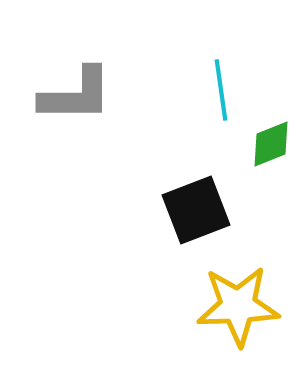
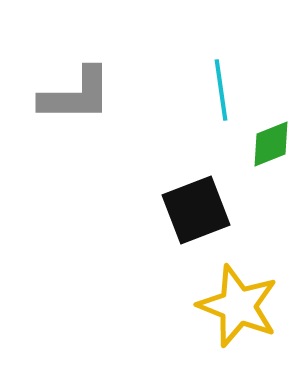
yellow star: rotated 24 degrees clockwise
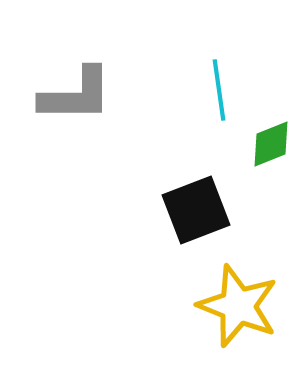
cyan line: moved 2 px left
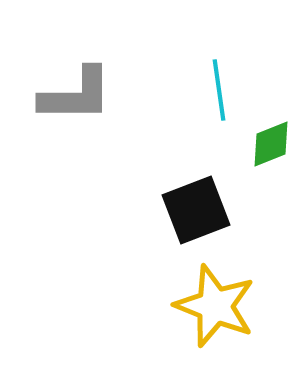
yellow star: moved 23 px left
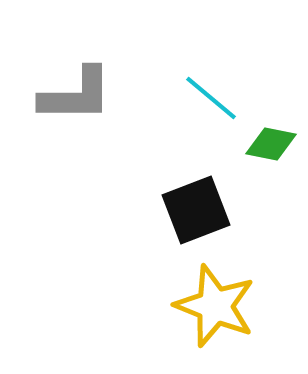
cyan line: moved 8 px left, 8 px down; rotated 42 degrees counterclockwise
green diamond: rotated 33 degrees clockwise
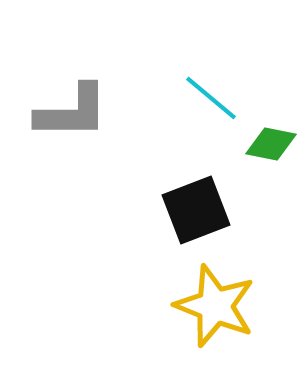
gray L-shape: moved 4 px left, 17 px down
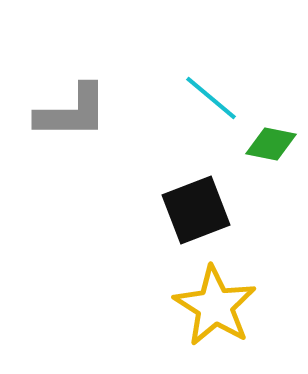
yellow star: rotated 10 degrees clockwise
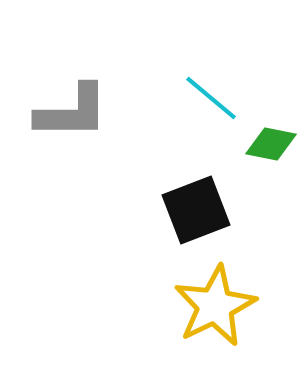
yellow star: rotated 14 degrees clockwise
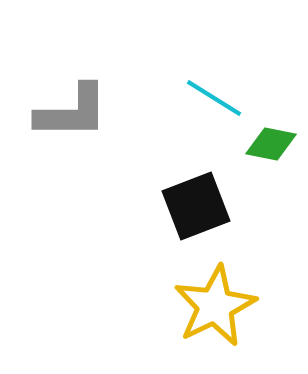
cyan line: moved 3 px right; rotated 8 degrees counterclockwise
black square: moved 4 px up
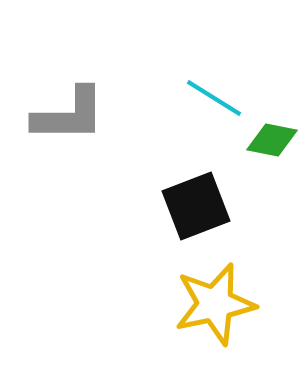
gray L-shape: moved 3 px left, 3 px down
green diamond: moved 1 px right, 4 px up
yellow star: moved 2 px up; rotated 14 degrees clockwise
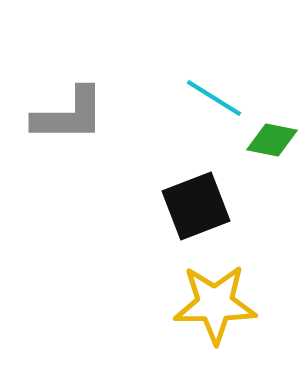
yellow star: rotated 12 degrees clockwise
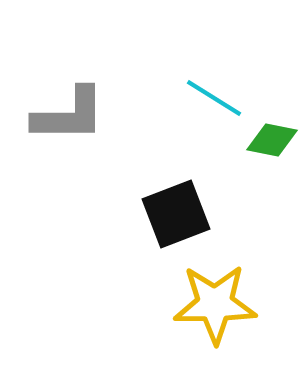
black square: moved 20 px left, 8 px down
